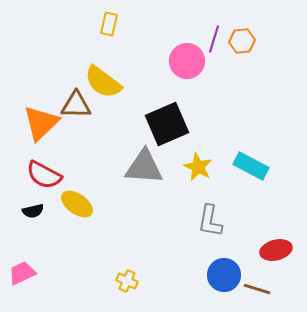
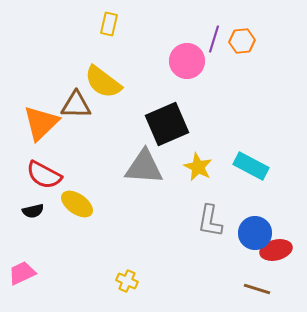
blue circle: moved 31 px right, 42 px up
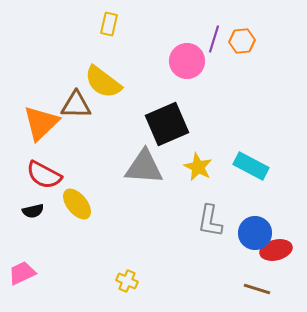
yellow ellipse: rotated 16 degrees clockwise
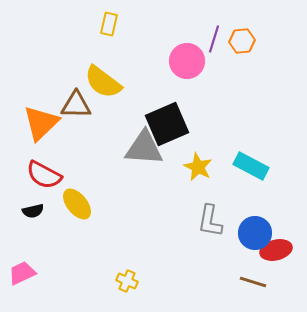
gray triangle: moved 19 px up
brown line: moved 4 px left, 7 px up
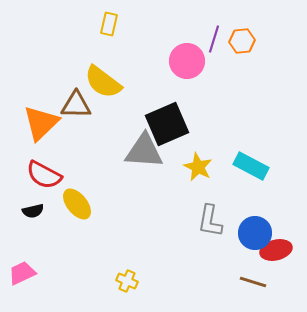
gray triangle: moved 3 px down
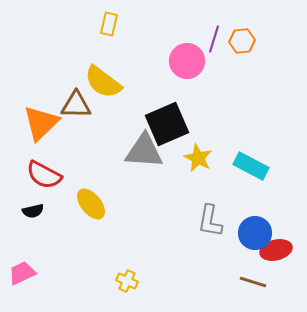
yellow star: moved 9 px up
yellow ellipse: moved 14 px right
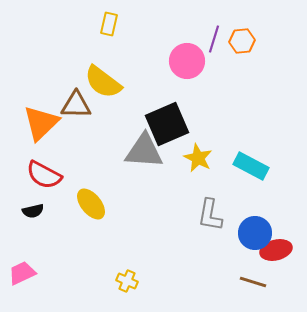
gray L-shape: moved 6 px up
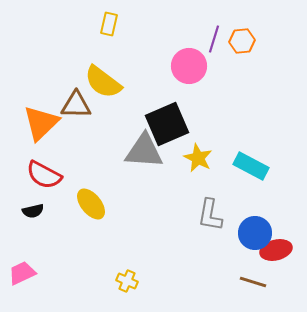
pink circle: moved 2 px right, 5 px down
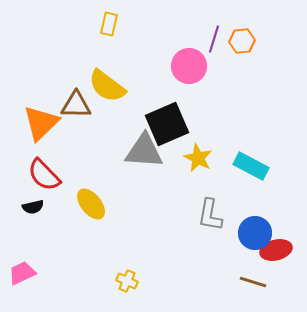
yellow semicircle: moved 4 px right, 4 px down
red semicircle: rotated 18 degrees clockwise
black semicircle: moved 4 px up
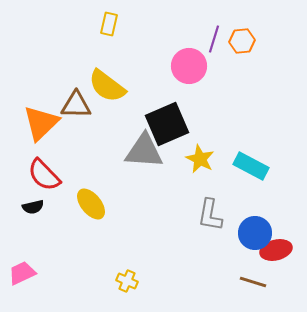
yellow star: moved 2 px right, 1 px down
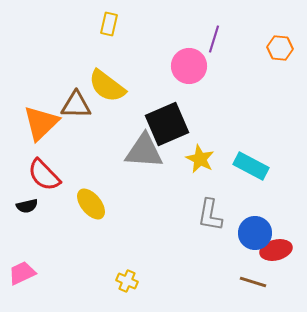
orange hexagon: moved 38 px right, 7 px down; rotated 10 degrees clockwise
black semicircle: moved 6 px left, 1 px up
